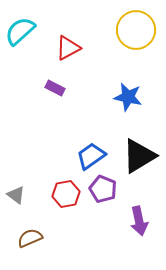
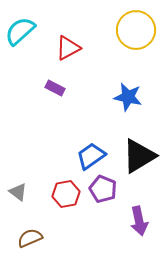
gray triangle: moved 2 px right, 3 px up
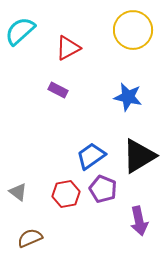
yellow circle: moved 3 px left
purple rectangle: moved 3 px right, 2 px down
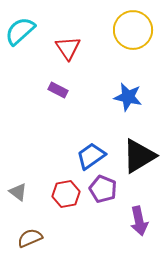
red triangle: rotated 36 degrees counterclockwise
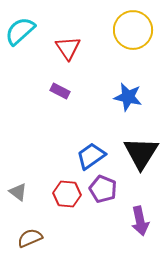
purple rectangle: moved 2 px right, 1 px down
black triangle: moved 2 px right, 3 px up; rotated 27 degrees counterclockwise
red hexagon: moved 1 px right; rotated 16 degrees clockwise
purple arrow: moved 1 px right
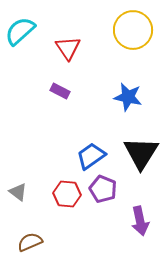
brown semicircle: moved 4 px down
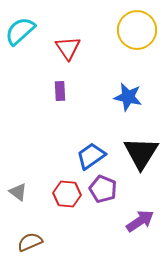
yellow circle: moved 4 px right
purple rectangle: rotated 60 degrees clockwise
purple arrow: rotated 112 degrees counterclockwise
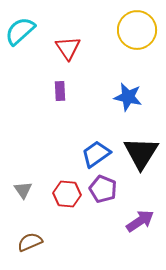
blue trapezoid: moved 5 px right, 2 px up
gray triangle: moved 5 px right, 2 px up; rotated 18 degrees clockwise
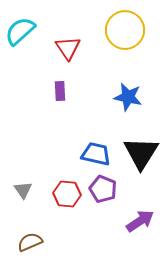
yellow circle: moved 12 px left
blue trapezoid: rotated 48 degrees clockwise
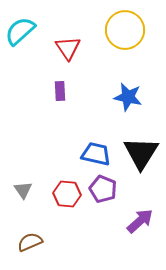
purple arrow: rotated 8 degrees counterclockwise
